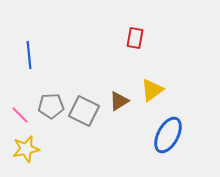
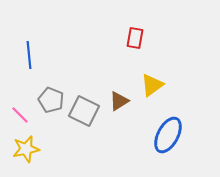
yellow triangle: moved 5 px up
gray pentagon: moved 6 px up; rotated 25 degrees clockwise
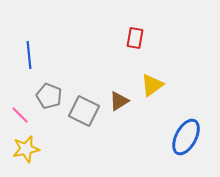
gray pentagon: moved 2 px left, 4 px up
blue ellipse: moved 18 px right, 2 px down
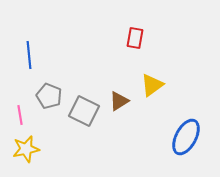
pink line: rotated 36 degrees clockwise
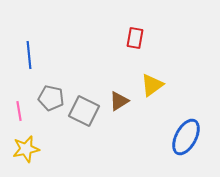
gray pentagon: moved 2 px right, 2 px down; rotated 10 degrees counterclockwise
pink line: moved 1 px left, 4 px up
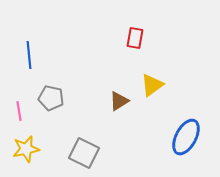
gray square: moved 42 px down
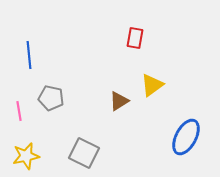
yellow star: moved 7 px down
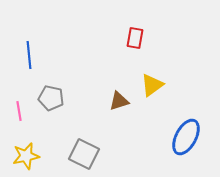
brown triangle: rotated 15 degrees clockwise
gray square: moved 1 px down
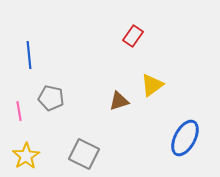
red rectangle: moved 2 px left, 2 px up; rotated 25 degrees clockwise
blue ellipse: moved 1 px left, 1 px down
yellow star: rotated 20 degrees counterclockwise
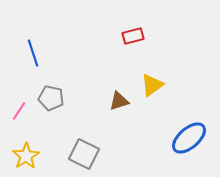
red rectangle: rotated 40 degrees clockwise
blue line: moved 4 px right, 2 px up; rotated 12 degrees counterclockwise
pink line: rotated 42 degrees clockwise
blue ellipse: moved 4 px right; rotated 21 degrees clockwise
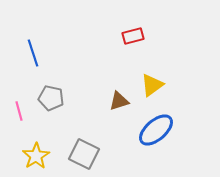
pink line: rotated 48 degrees counterclockwise
blue ellipse: moved 33 px left, 8 px up
yellow star: moved 10 px right
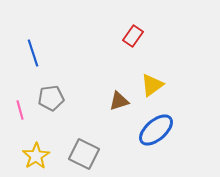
red rectangle: rotated 40 degrees counterclockwise
gray pentagon: rotated 20 degrees counterclockwise
pink line: moved 1 px right, 1 px up
